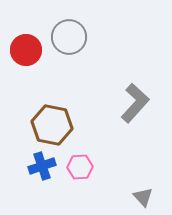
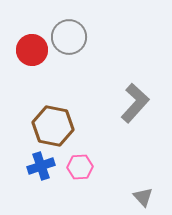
red circle: moved 6 px right
brown hexagon: moved 1 px right, 1 px down
blue cross: moved 1 px left
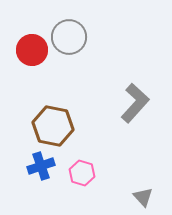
pink hexagon: moved 2 px right, 6 px down; rotated 20 degrees clockwise
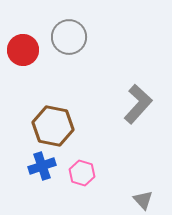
red circle: moved 9 px left
gray L-shape: moved 3 px right, 1 px down
blue cross: moved 1 px right
gray triangle: moved 3 px down
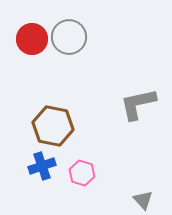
red circle: moved 9 px right, 11 px up
gray L-shape: rotated 144 degrees counterclockwise
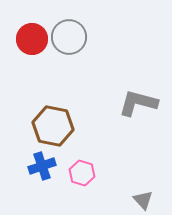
gray L-shape: moved 1 px up; rotated 27 degrees clockwise
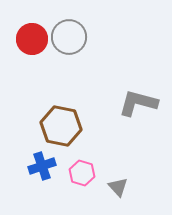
brown hexagon: moved 8 px right
gray triangle: moved 25 px left, 13 px up
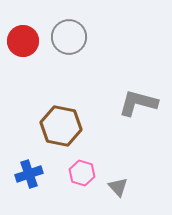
red circle: moved 9 px left, 2 px down
blue cross: moved 13 px left, 8 px down
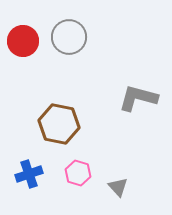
gray L-shape: moved 5 px up
brown hexagon: moved 2 px left, 2 px up
pink hexagon: moved 4 px left
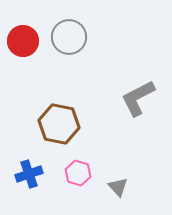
gray L-shape: rotated 42 degrees counterclockwise
